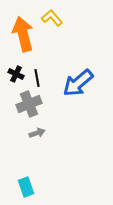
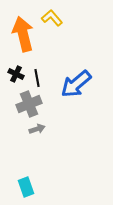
blue arrow: moved 2 px left, 1 px down
gray arrow: moved 4 px up
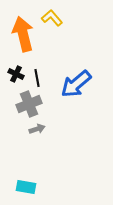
cyan rectangle: rotated 60 degrees counterclockwise
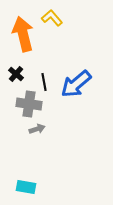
black cross: rotated 14 degrees clockwise
black line: moved 7 px right, 4 px down
gray cross: rotated 30 degrees clockwise
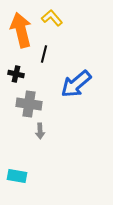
orange arrow: moved 2 px left, 4 px up
black cross: rotated 28 degrees counterclockwise
black line: moved 28 px up; rotated 24 degrees clockwise
gray arrow: moved 3 px right, 2 px down; rotated 105 degrees clockwise
cyan rectangle: moved 9 px left, 11 px up
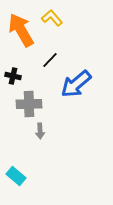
orange arrow: rotated 16 degrees counterclockwise
black line: moved 6 px right, 6 px down; rotated 30 degrees clockwise
black cross: moved 3 px left, 2 px down
gray cross: rotated 10 degrees counterclockwise
cyan rectangle: moved 1 px left; rotated 30 degrees clockwise
